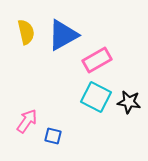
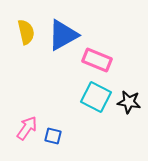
pink rectangle: rotated 52 degrees clockwise
pink arrow: moved 7 px down
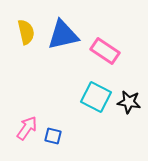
blue triangle: rotated 16 degrees clockwise
pink rectangle: moved 8 px right, 9 px up; rotated 12 degrees clockwise
